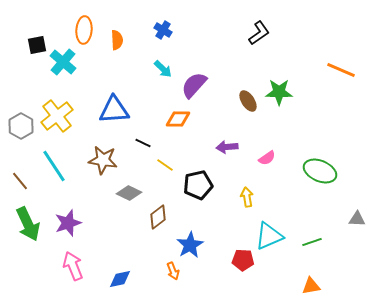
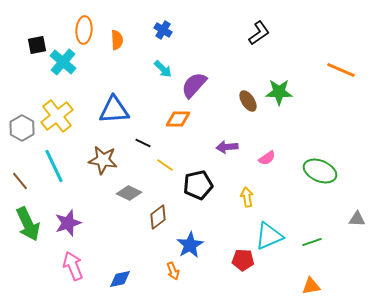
gray hexagon: moved 1 px right, 2 px down
cyan line: rotated 8 degrees clockwise
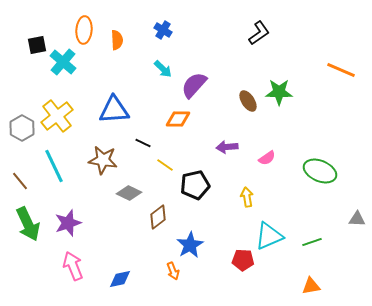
black pentagon: moved 3 px left
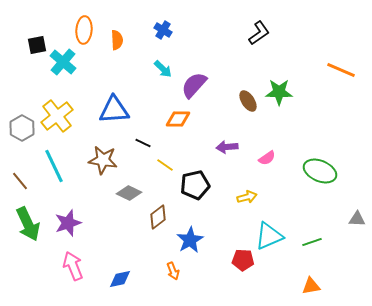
yellow arrow: rotated 84 degrees clockwise
blue star: moved 5 px up
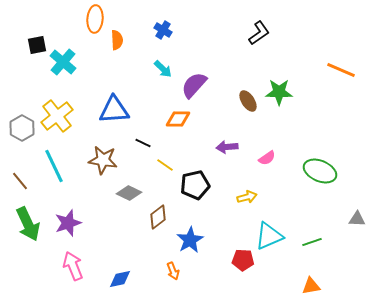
orange ellipse: moved 11 px right, 11 px up
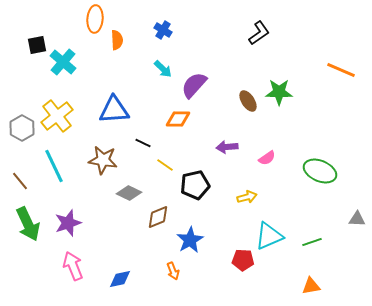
brown diamond: rotated 15 degrees clockwise
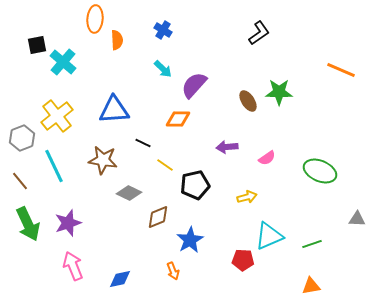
gray hexagon: moved 10 px down; rotated 10 degrees clockwise
green line: moved 2 px down
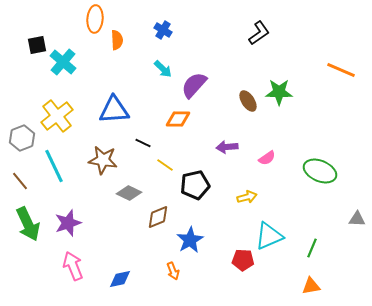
green line: moved 4 px down; rotated 48 degrees counterclockwise
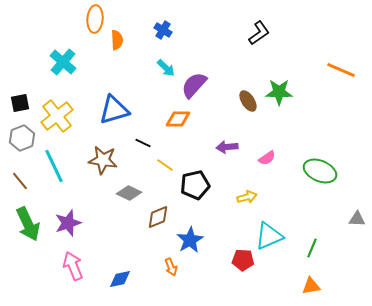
black square: moved 17 px left, 58 px down
cyan arrow: moved 3 px right, 1 px up
blue triangle: rotated 12 degrees counterclockwise
orange arrow: moved 2 px left, 4 px up
